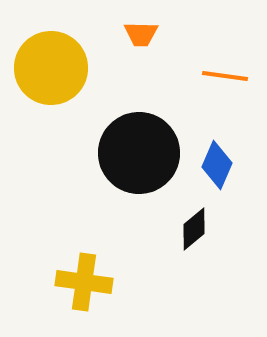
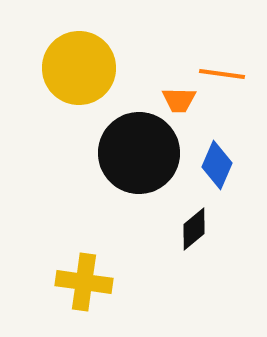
orange trapezoid: moved 38 px right, 66 px down
yellow circle: moved 28 px right
orange line: moved 3 px left, 2 px up
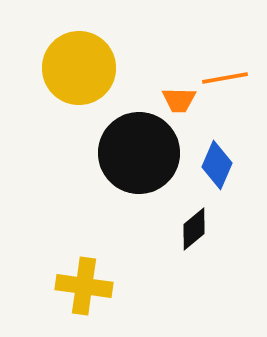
orange line: moved 3 px right, 4 px down; rotated 18 degrees counterclockwise
yellow cross: moved 4 px down
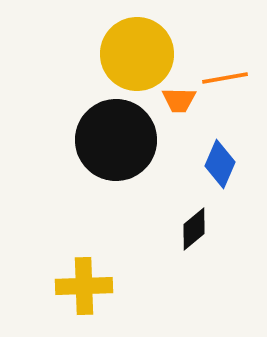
yellow circle: moved 58 px right, 14 px up
black circle: moved 23 px left, 13 px up
blue diamond: moved 3 px right, 1 px up
yellow cross: rotated 10 degrees counterclockwise
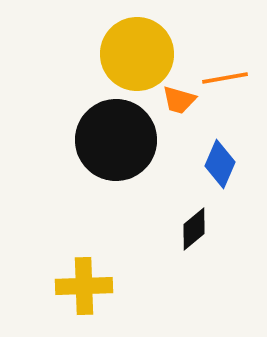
orange trapezoid: rotated 15 degrees clockwise
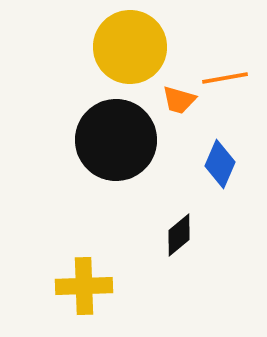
yellow circle: moved 7 px left, 7 px up
black diamond: moved 15 px left, 6 px down
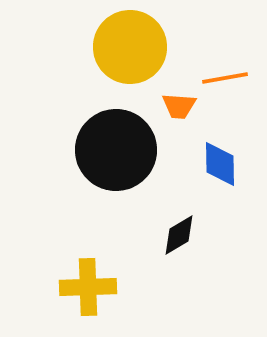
orange trapezoid: moved 6 px down; rotated 12 degrees counterclockwise
black circle: moved 10 px down
blue diamond: rotated 24 degrees counterclockwise
black diamond: rotated 9 degrees clockwise
yellow cross: moved 4 px right, 1 px down
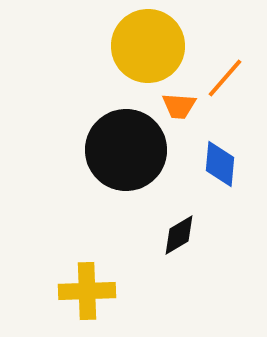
yellow circle: moved 18 px right, 1 px up
orange line: rotated 39 degrees counterclockwise
black circle: moved 10 px right
blue diamond: rotated 6 degrees clockwise
yellow cross: moved 1 px left, 4 px down
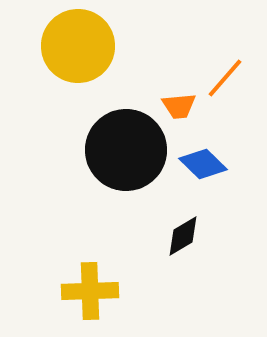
yellow circle: moved 70 px left
orange trapezoid: rotated 9 degrees counterclockwise
blue diamond: moved 17 px left; rotated 51 degrees counterclockwise
black diamond: moved 4 px right, 1 px down
yellow cross: moved 3 px right
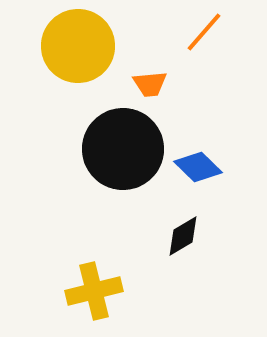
orange line: moved 21 px left, 46 px up
orange trapezoid: moved 29 px left, 22 px up
black circle: moved 3 px left, 1 px up
blue diamond: moved 5 px left, 3 px down
yellow cross: moved 4 px right; rotated 12 degrees counterclockwise
